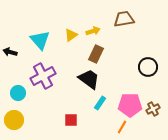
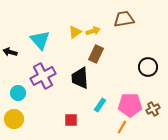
yellow triangle: moved 4 px right, 3 px up
black trapezoid: moved 9 px left, 1 px up; rotated 130 degrees counterclockwise
cyan rectangle: moved 2 px down
yellow circle: moved 1 px up
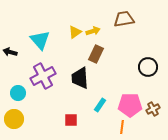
orange line: rotated 24 degrees counterclockwise
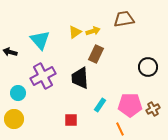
orange line: moved 2 px left, 2 px down; rotated 32 degrees counterclockwise
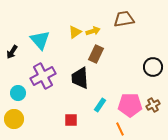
black arrow: moved 2 px right; rotated 72 degrees counterclockwise
black circle: moved 5 px right
brown cross: moved 4 px up
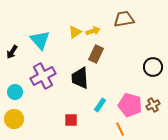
cyan circle: moved 3 px left, 1 px up
pink pentagon: rotated 15 degrees clockwise
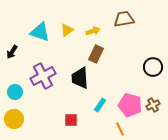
yellow triangle: moved 8 px left, 2 px up
cyan triangle: moved 8 px up; rotated 30 degrees counterclockwise
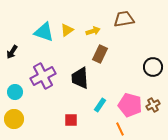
cyan triangle: moved 4 px right
brown rectangle: moved 4 px right
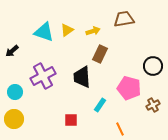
black arrow: moved 1 px up; rotated 16 degrees clockwise
black circle: moved 1 px up
black trapezoid: moved 2 px right, 1 px up
pink pentagon: moved 1 px left, 17 px up
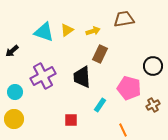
orange line: moved 3 px right, 1 px down
